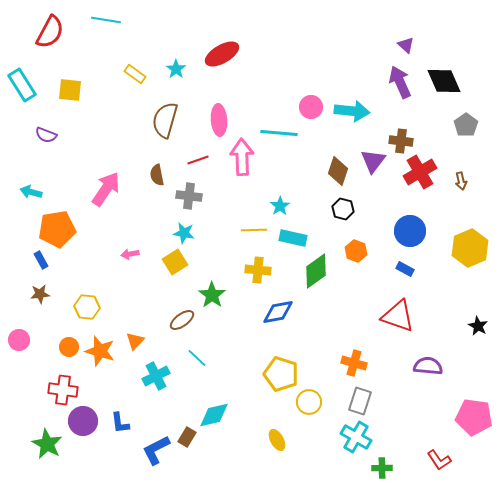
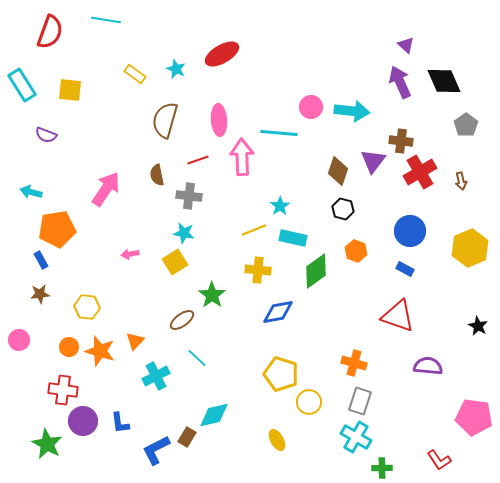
red semicircle at (50, 32): rotated 8 degrees counterclockwise
cyan star at (176, 69): rotated 12 degrees counterclockwise
yellow line at (254, 230): rotated 20 degrees counterclockwise
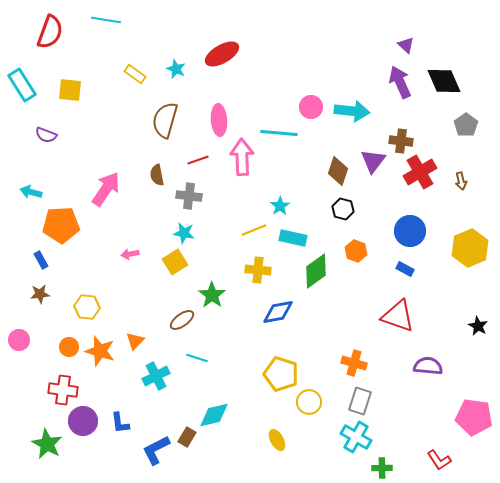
orange pentagon at (57, 229): moved 4 px right, 4 px up; rotated 6 degrees clockwise
cyan line at (197, 358): rotated 25 degrees counterclockwise
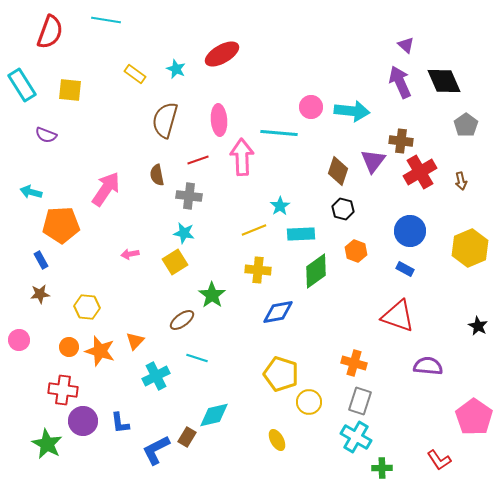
cyan rectangle at (293, 238): moved 8 px right, 4 px up; rotated 16 degrees counterclockwise
pink pentagon at (474, 417): rotated 27 degrees clockwise
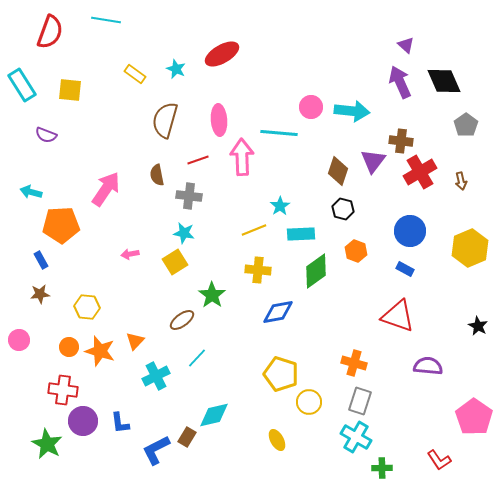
cyan line at (197, 358): rotated 65 degrees counterclockwise
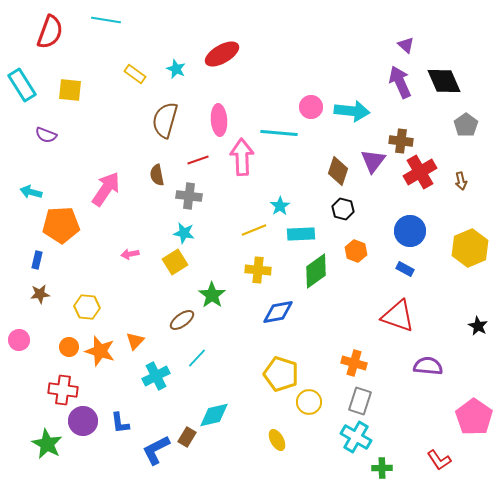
blue rectangle at (41, 260): moved 4 px left; rotated 42 degrees clockwise
